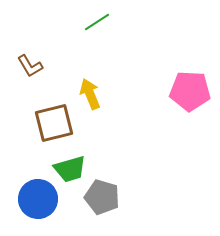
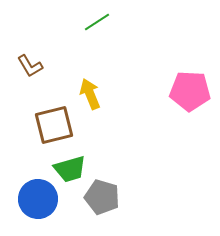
brown square: moved 2 px down
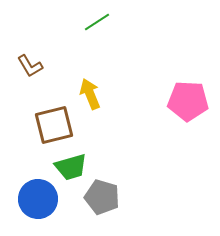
pink pentagon: moved 2 px left, 10 px down
green trapezoid: moved 1 px right, 2 px up
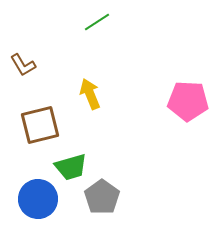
brown L-shape: moved 7 px left, 1 px up
brown square: moved 14 px left
gray pentagon: rotated 20 degrees clockwise
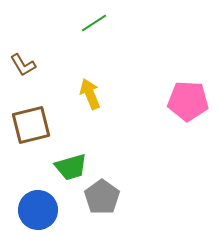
green line: moved 3 px left, 1 px down
brown square: moved 9 px left
blue circle: moved 11 px down
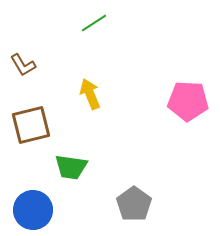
green trapezoid: rotated 24 degrees clockwise
gray pentagon: moved 32 px right, 7 px down
blue circle: moved 5 px left
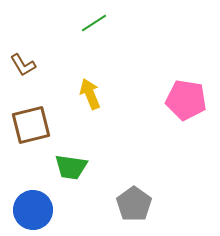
pink pentagon: moved 2 px left, 1 px up; rotated 6 degrees clockwise
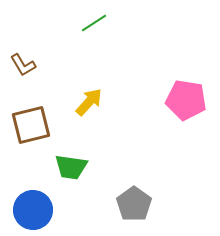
yellow arrow: moved 1 px left, 8 px down; rotated 64 degrees clockwise
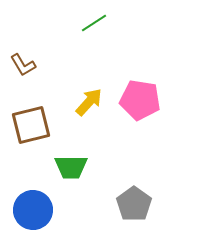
pink pentagon: moved 46 px left
green trapezoid: rotated 8 degrees counterclockwise
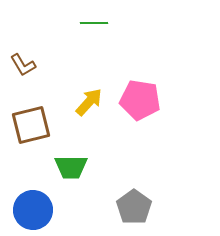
green line: rotated 32 degrees clockwise
gray pentagon: moved 3 px down
